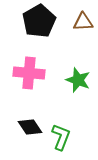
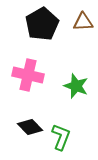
black pentagon: moved 3 px right, 3 px down
pink cross: moved 1 px left, 2 px down; rotated 8 degrees clockwise
green star: moved 2 px left, 6 px down
black diamond: rotated 10 degrees counterclockwise
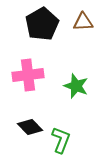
pink cross: rotated 20 degrees counterclockwise
green L-shape: moved 3 px down
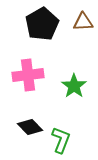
green star: moved 2 px left; rotated 15 degrees clockwise
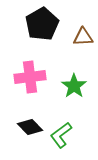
brown triangle: moved 15 px down
pink cross: moved 2 px right, 2 px down
green L-shape: moved 5 px up; rotated 148 degrees counterclockwise
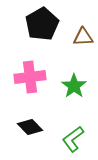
green L-shape: moved 12 px right, 4 px down
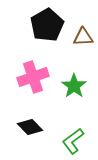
black pentagon: moved 5 px right, 1 px down
pink cross: moved 3 px right; rotated 12 degrees counterclockwise
green L-shape: moved 2 px down
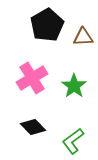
pink cross: moved 1 px left, 1 px down; rotated 12 degrees counterclockwise
black diamond: moved 3 px right
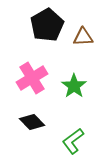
black diamond: moved 1 px left, 5 px up
